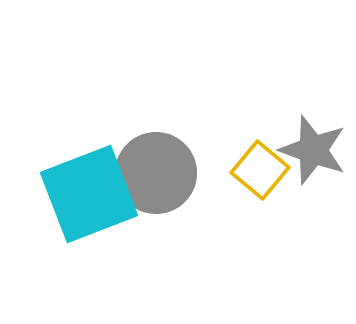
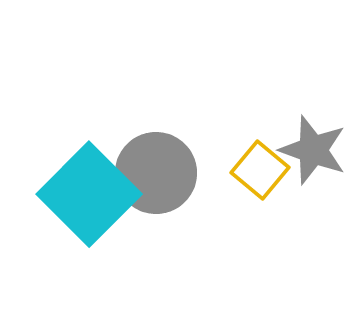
cyan square: rotated 24 degrees counterclockwise
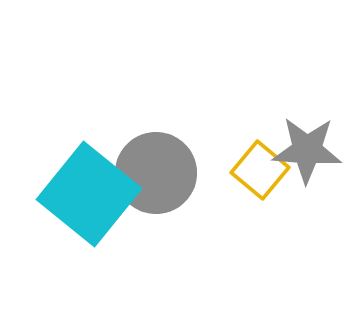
gray star: moved 6 px left; rotated 16 degrees counterclockwise
cyan square: rotated 6 degrees counterclockwise
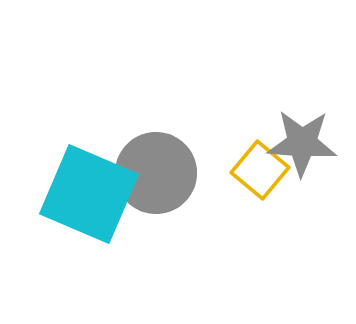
gray star: moved 5 px left, 7 px up
cyan square: rotated 16 degrees counterclockwise
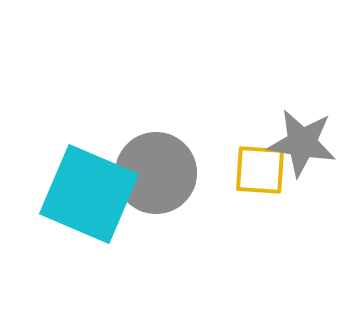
gray star: rotated 6 degrees clockwise
yellow square: rotated 36 degrees counterclockwise
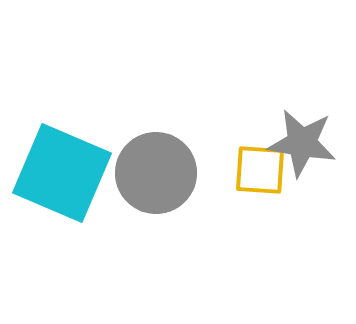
cyan square: moved 27 px left, 21 px up
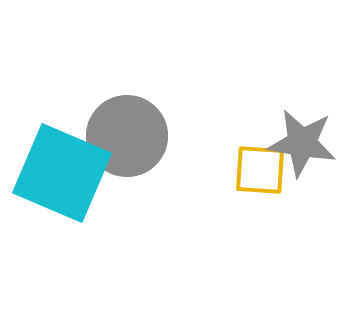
gray circle: moved 29 px left, 37 px up
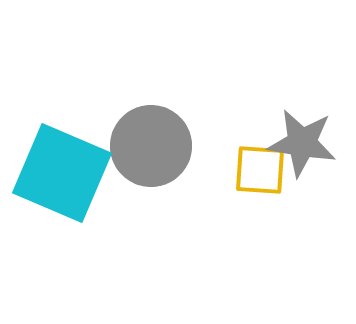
gray circle: moved 24 px right, 10 px down
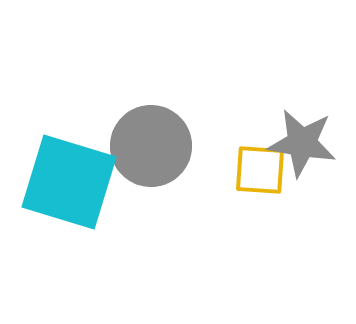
cyan square: moved 7 px right, 9 px down; rotated 6 degrees counterclockwise
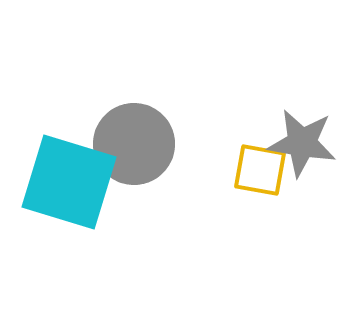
gray circle: moved 17 px left, 2 px up
yellow square: rotated 6 degrees clockwise
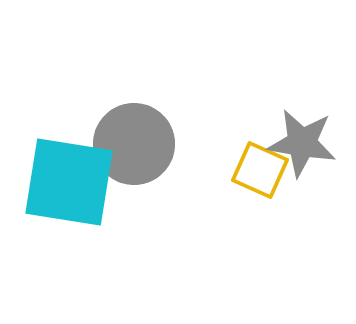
yellow square: rotated 14 degrees clockwise
cyan square: rotated 8 degrees counterclockwise
